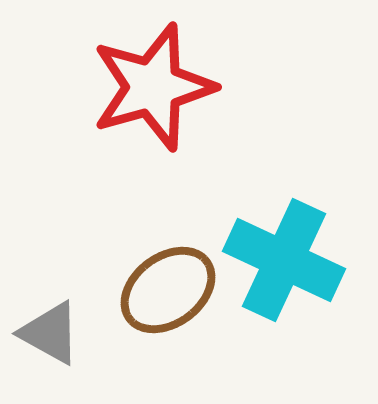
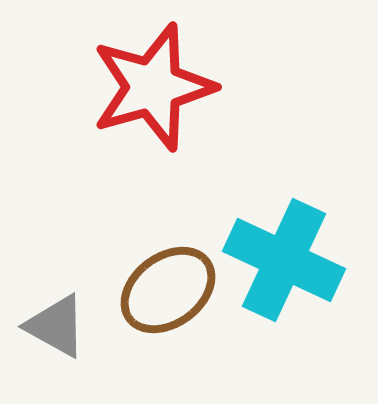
gray triangle: moved 6 px right, 7 px up
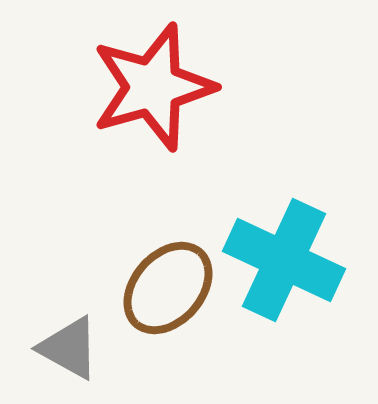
brown ellipse: moved 2 px up; rotated 12 degrees counterclockwise
gray triangle: moved 13 px right, 22 px down
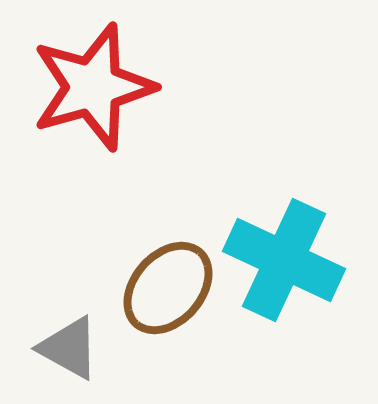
red star: moved 60 px left
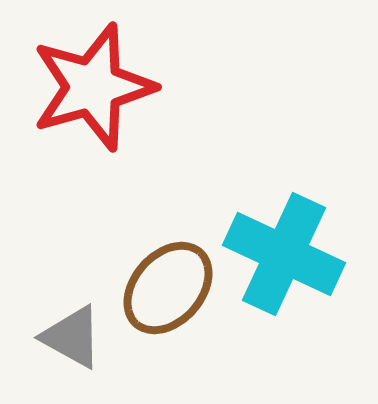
cyan cross: moved 6 px up
gray triangle: moved 3 px right, 11 px up
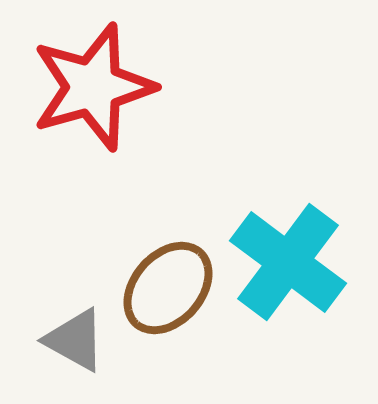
cyan cross: moved 4 px right, 8 px down; rotated 12 degrees clockwise
gray triangle: moved 3 px right, 3 px down
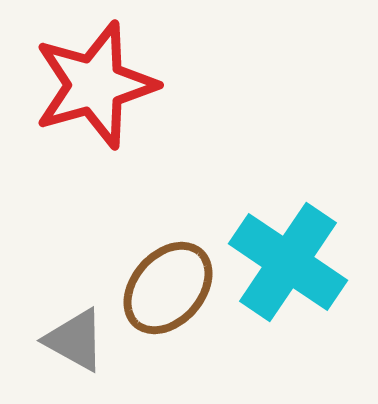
red star: moved 2 px right, 2 px up
cyan cross: rotated 3 degrees counterclockwise
